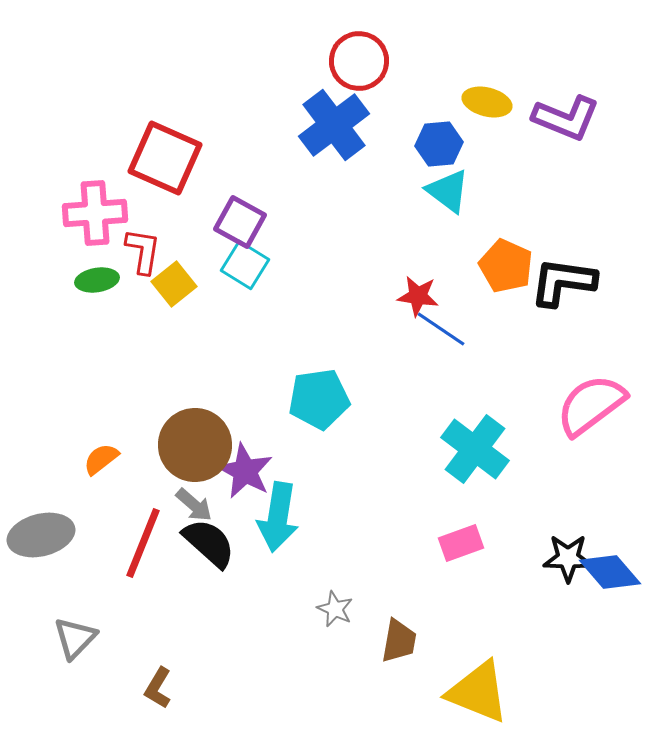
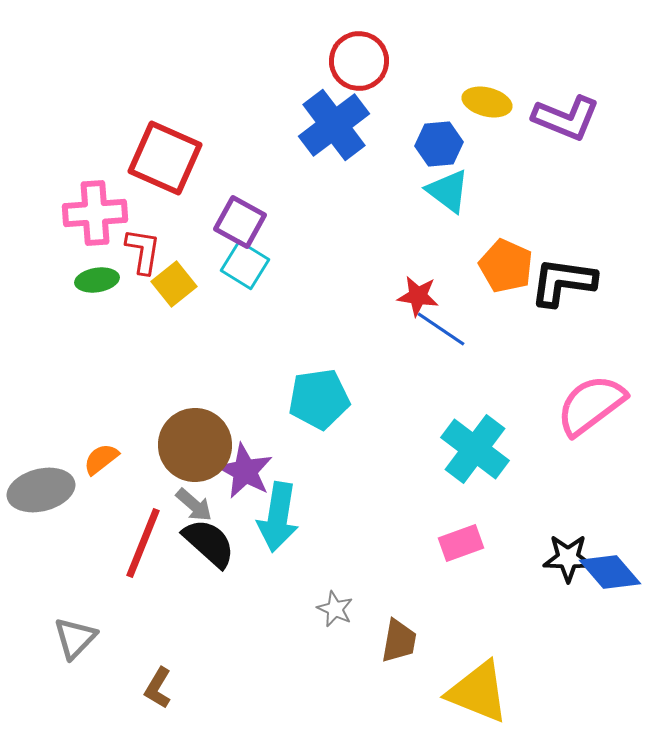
gray ellipse: moved 45 px up
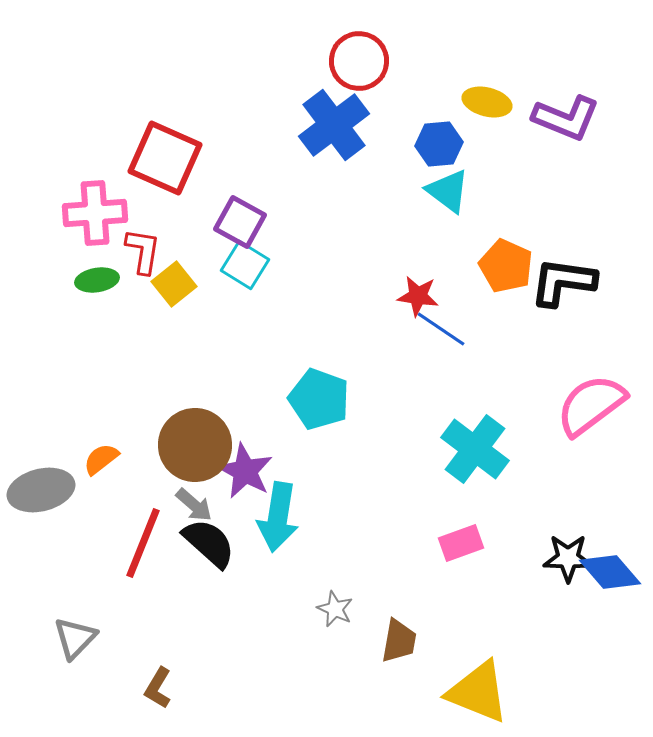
cyan pentagon: rotated 28 degrees clockwise
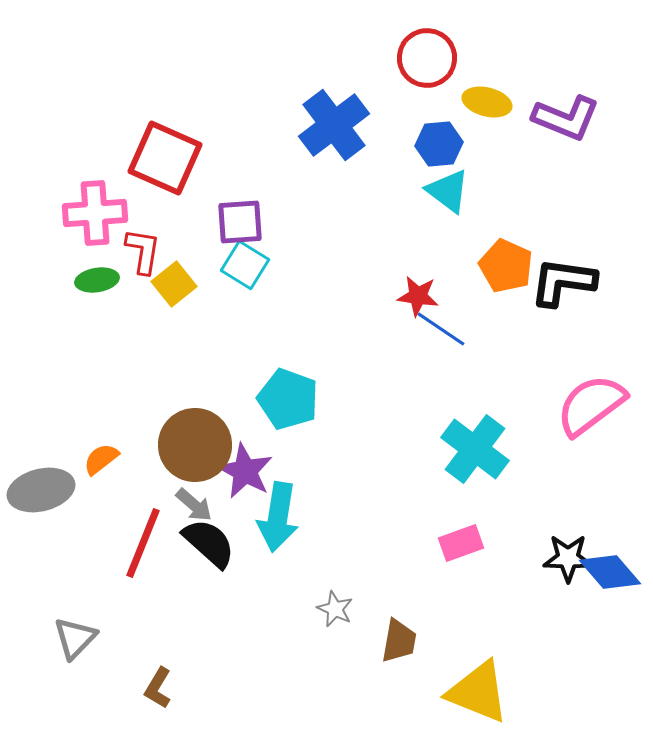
red circle: moved 68 px right, 3 px up
purple square: rotated 33 degrees counterclockwise
cyan pentagon: moved 31 px left
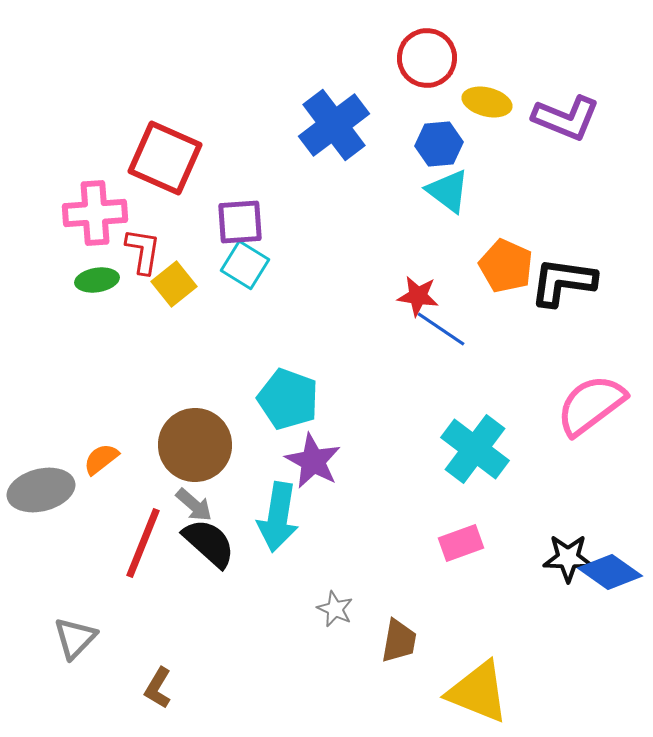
purple star: moved 68 px right, 10 px up
blue diamond: rotated 14 degrees counterclockwise
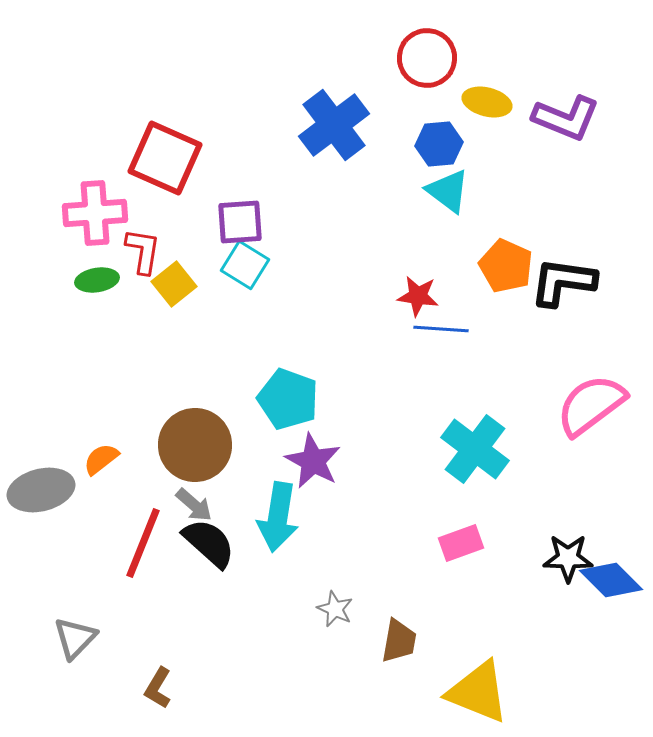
blue line: rotated 30 degrees counterclockwise
blue diamond: moved 1 px right, 8 px down; rotated 10 degrees clockwise
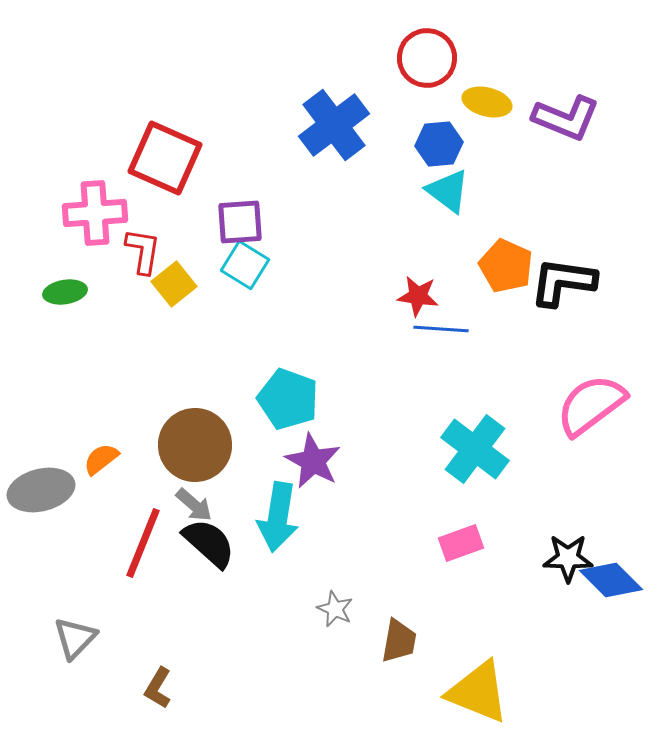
green ellipse: moved 32 px left, 12 px down
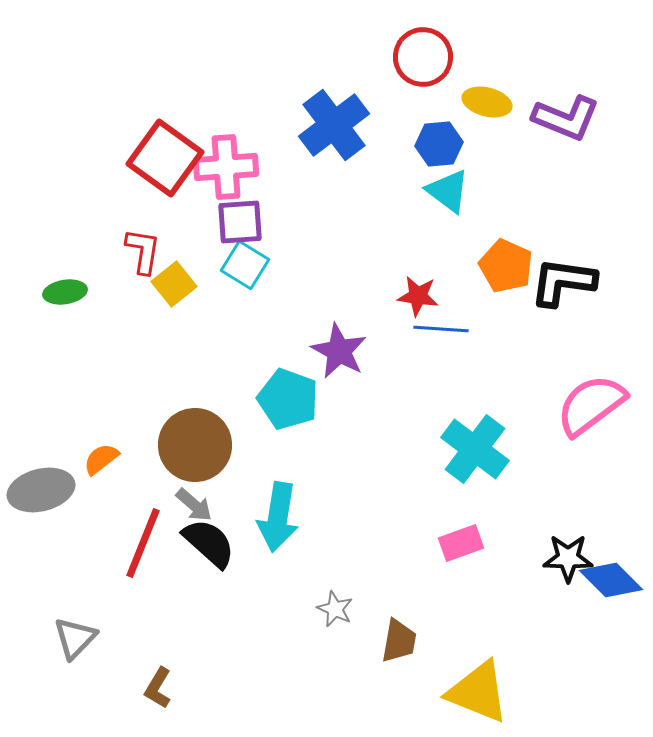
red circle: moved 4 px left, 1 px up
red square: rotated 12 degrees clockwise
pink cross: moved 131 px right, 46 px up
purple star: moved 26 px right, 110 px up
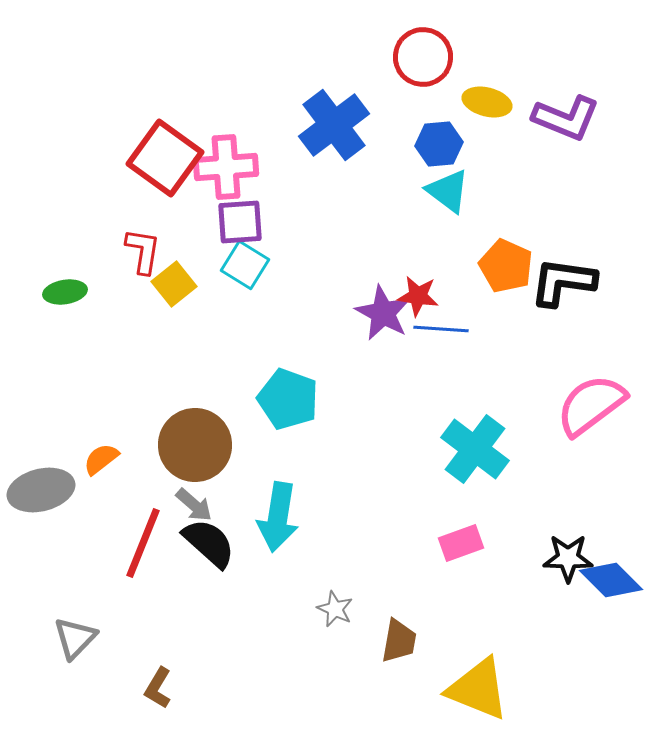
purple star: moved 44 px right, 38 px up
yellow triangle: moved 3 px up
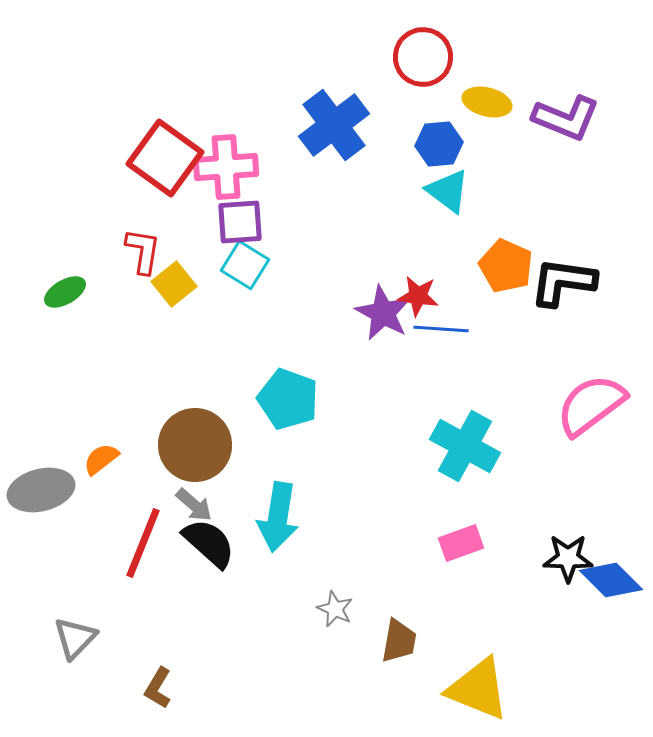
green ellipse: rotated 21 degrees counterclockwise
cyan cross: moved 10 px left, 3 px up; rotated 8 degrees counterclockwise
